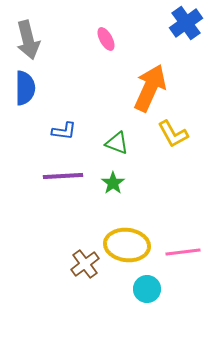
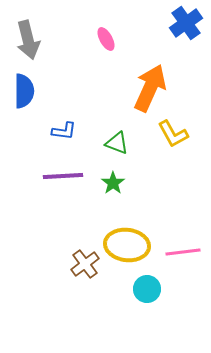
blue semicircle: moved 1 px left, 3 px down
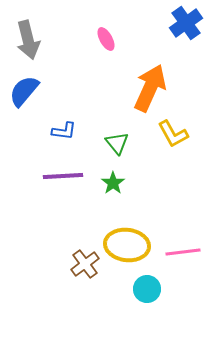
blue semicircle: rotated 140 degrees counterclockwise
green triangle: rotated 30 degrees clockwise
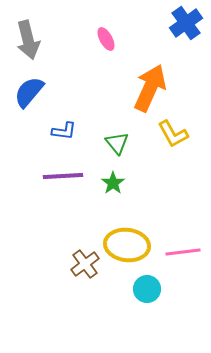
blue semicircle: moved 5 px right, 1 px down
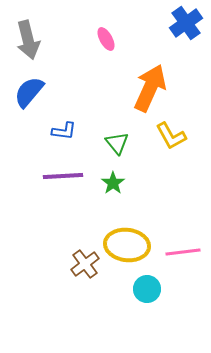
yellow L-shape: moved 2 px left, 2 px down
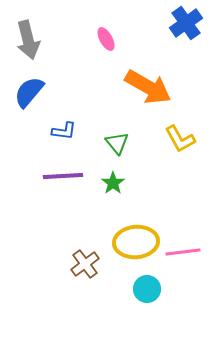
orange arrow: moved 2 px left, 1 px up; rotated 96 degrees clockwise
yellow L-shape: moved 9 px right, 3 px down
yellow ellipse: moved 9 px right, 3 px up; rotated 12 degrees counterclockwise
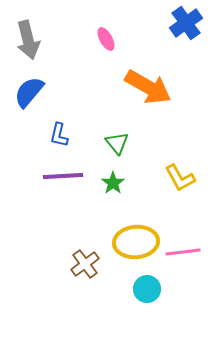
blue L-shape: moved 5 px left, 4 px down; rotated 95 degrees clockwise
yellow L-shape: moved 39 px down
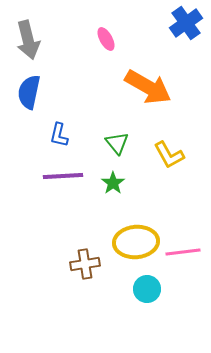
blue semicircle: rotated 28 degrees counterclockwise
yellow L-shape: moved 11 px left, 23 px up
brown cross: rotated 28 degrees clockwise
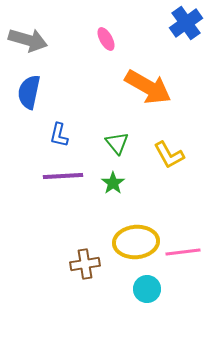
gray arrow: rotated 60 degrees counterclockwise
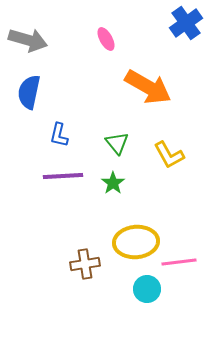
pink line: moved 4 px left, 10 px down
